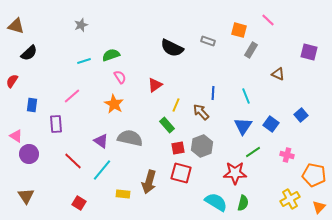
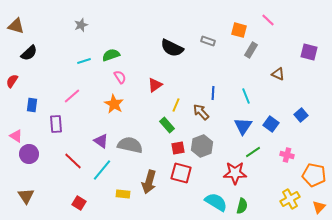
gray semicircle at (130, 138): moved 7 px down
green semicircle at (243, 203): moved 1 px left, 3 px down
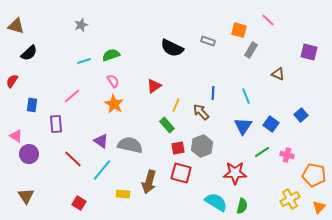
pink semicircle at (120, 77): moved 7 px left, 4 px down
red triangle at (155, 85): moved 1 px left, 1 px down
green line at (253, 152): moved 9 px right
red line at (73, 161): moved 2 px up
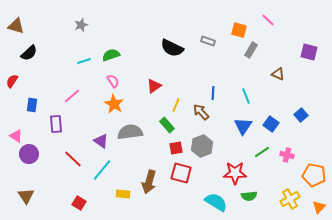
gray semicircle at (130, 145): moved 13 px up; rotated 20 degrees counterclockwise
red square at (178, 148): moved 2 px left
green semicircle at (242, 206): moved 7 px right, 10 px up; rotated 70 degrees clockwise
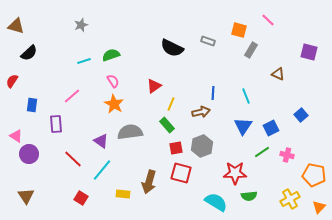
yellow line at (176, 105): moved 5 px left, 1 px up
brown arrow at (201, 112): rotated 120 degrees clockwise
blue square at (271, 124): moved 4 px down; rotated 28 degrees clockwise
red square at (79, 203): moved 2 px right, 5 px up
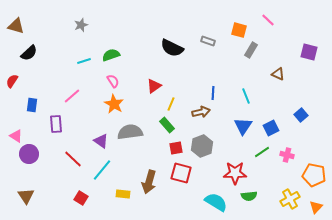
orange triangle at (319, 207): moved 3 px left
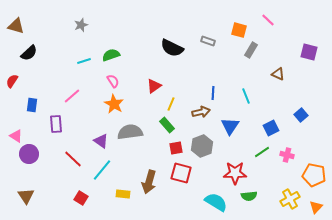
blue triangle at (243, 126): moved 13 px left
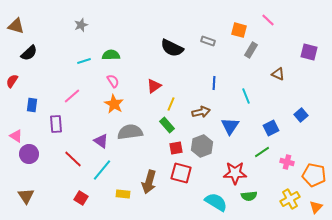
green semicircle at (111, 55): rotated 18 degrees clockwise
blue line at (213, 93): moved 1 px right, 10 px up
pink cross at (287, 155): moved 7 px down
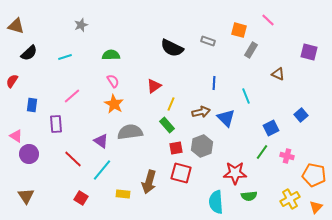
cyan line at (84, 61): moved 19 px left, 4 px up
blue triangle at (230, 126): moved 4 px left, 8 px up; rotated 18 degrees counterclockwise
green line at (262, 152): rotated 21 degrees counterclockwise
pink cross at (287, 162): moved 6 px up
cyan semicircle at (216, 202): rotated 125 degrees counterclockwise
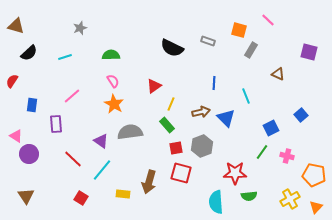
gray star at (81, 25): moved 1 px left, 3 px down
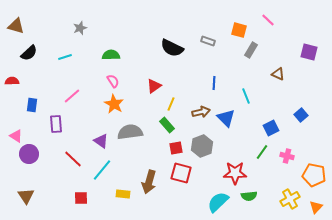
red semicircle at (12, 81): rotated 56 degrees clockwise
red square at (81, 198): rotated 32 degrees counterclockwise
cyan semicircle at (216, 202): moved 2 px right; rotated 50 degrees clockwise
